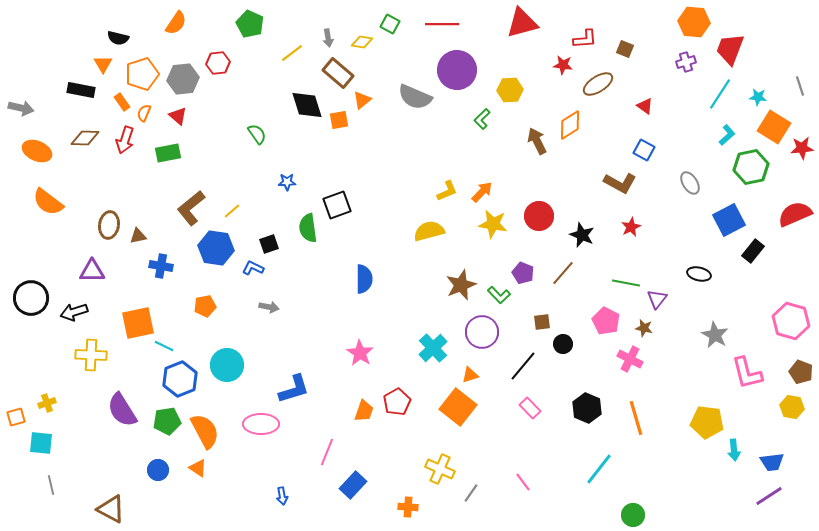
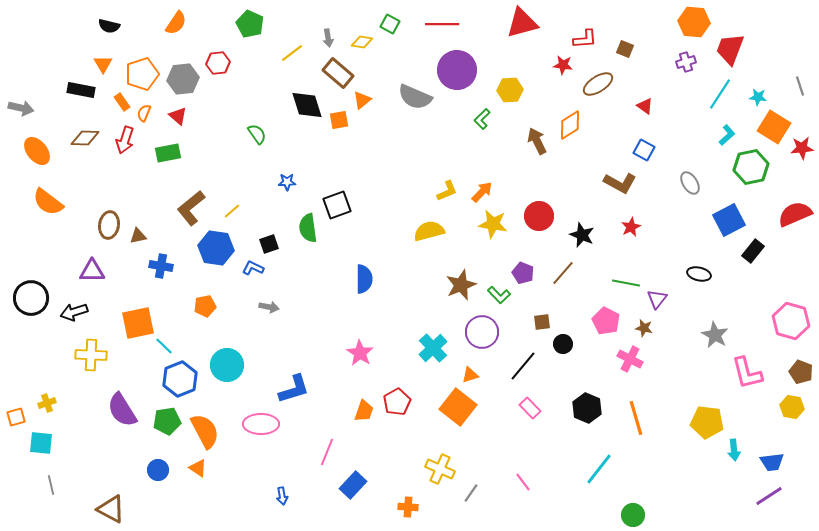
black semicircle at (118, 38): moved 9 px left, 12 px up
orange ellipse at (37, 151): rotated 28 degrees clockwise
cyan line at (164, 346): rotated 18 degrees clockwise
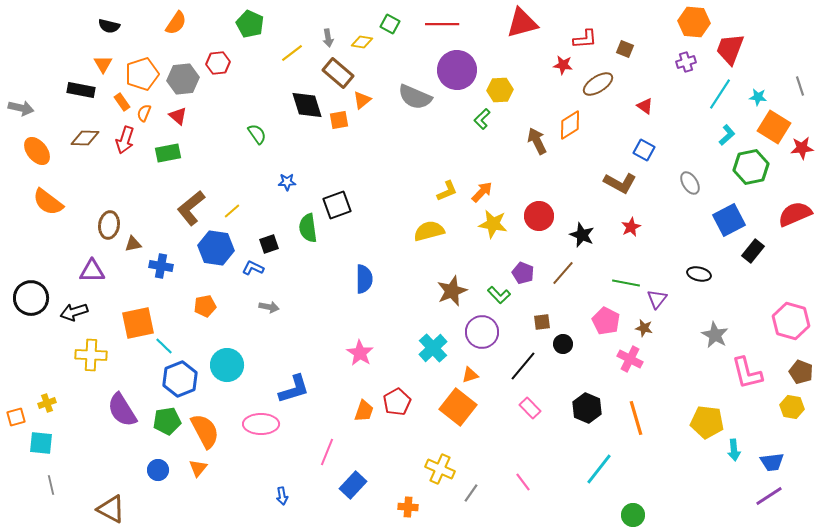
yellow hexagon at (510, 90): moved 10 px left
brown triangle at (138, 236): moved 5 px left, 8 px down
brown star at (461, 285): moved 9 px left, 6 px down
orange triangle at (198, 468): rotated 36 degrees clockwise
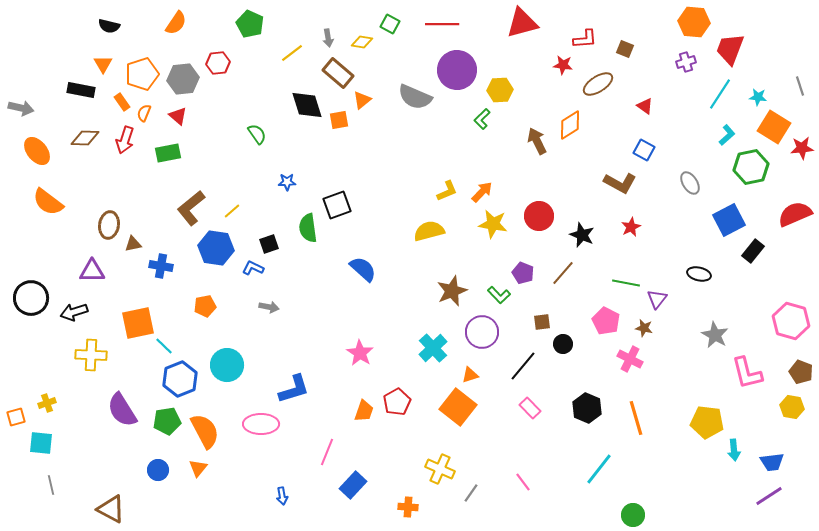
blue semicircle at (364, 279): moved 1 px left, 10 px up; rotated 48 degrees counterclockwise
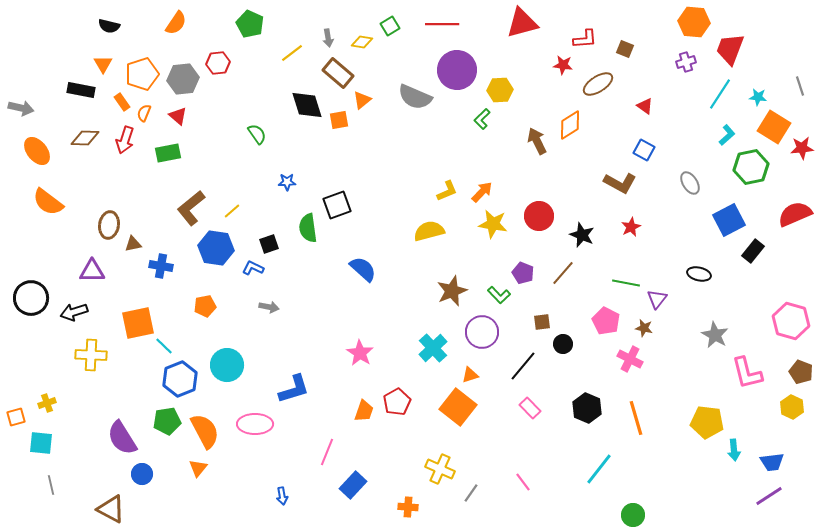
green square at (390, 24): moved 2 px down; rotated 30 degrees clockwise
yellow hexagon at (792, 407): rotated 15 degrees clockwise
purple semicircle at (122, 410): moved 28 px down
pink ellipse at (261, 424): moved 6 px left
blue circle at (158, 470): moved 16 px left, 4 px down
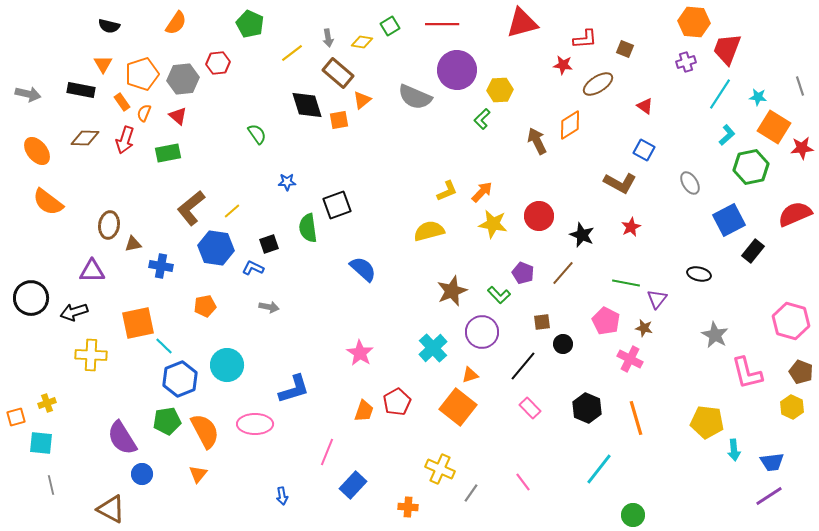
red trapezoid at (730, 49): moved 3 px left
gray arrow at (21, 108): moved 7 px right, 14 px up
orange triangle at (198, 468): moved 6 px down
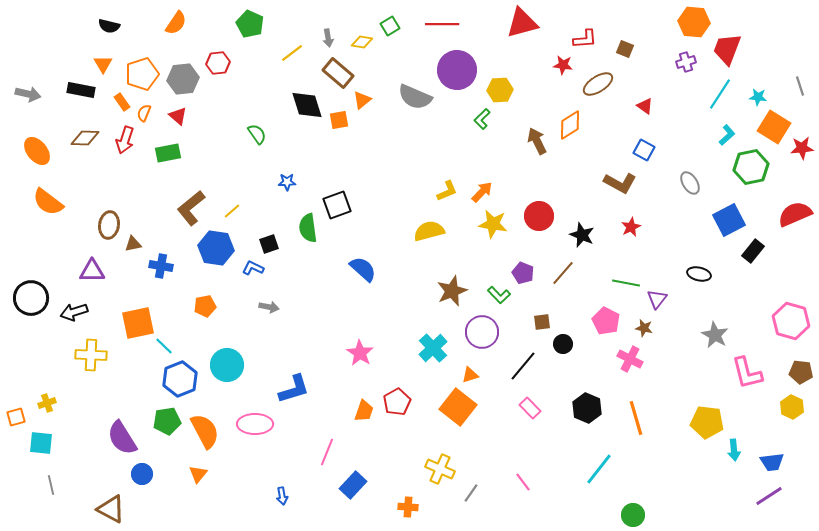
brown pentagon at (801, 372): rotated 15 degrees counterclockwise
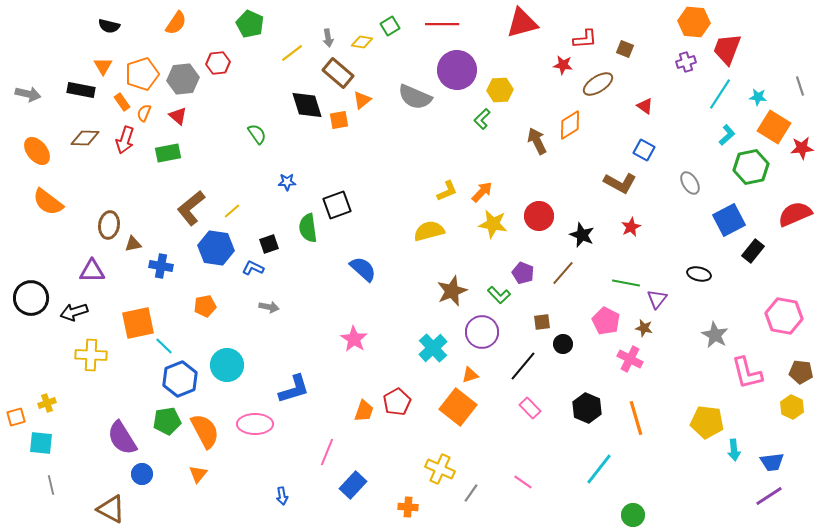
orange triangle at (103, 64): moved 2 px down
pink hexagon at (791, 321): moved 7 px left, 5 px up; rotated 6 degrees counterclockwise
pink star at (360, 353): moved 6 px left, 14 px up
pink line at (523, 482): rotated 18 degrees counterclockwise
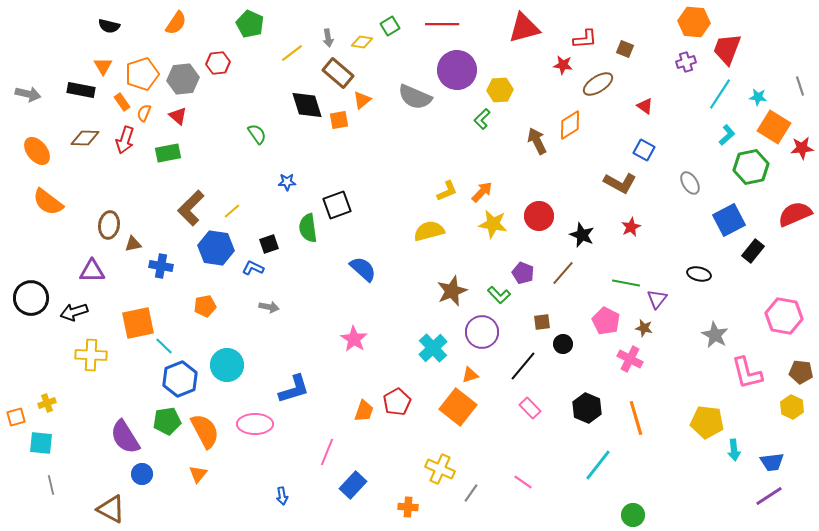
red triangle at (522, 23): moved 2 px right, 5 px down
brown L-shape at (191, 208): rotated 6 degrees counterclockwise
purple semicircle at (122, 438): moved 3 px right, 1 px up
cyan line at (599, 469): moved 1 px left, 4 px up
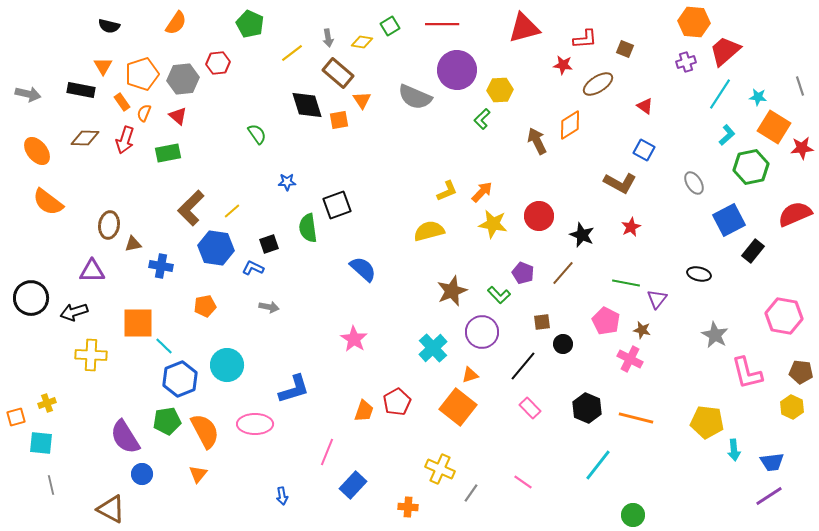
red trapezoid at (727, 49): moved 2 px left, 2 px down; rotated 28 degrees clockwise
orange triangle at (362, 100): rotated 24 degrees counterclockwise
gray ellipse at (690, 183): moved 4 px right
orange square at (138, 323): rotated 12 degrees clockwise
brown star at (644, 328): moved 2 px left, 2 px down
orange line at (636, 418): rotated 60 degrees counterclockwise
